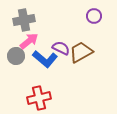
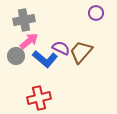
purple circle: moved 2 px right, 3 px up
brown trapezoid: rotated 20 degrees counterclockwise
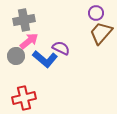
brown trapezoid: moved 20 px right, 19 px up
red cross: moved 15 px left
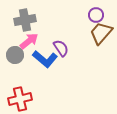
purple circle: moved 2 px down
gray cross: moved 1 px right
purple semicircle: rotated 30 degrees clockwise
gray circle: moved 1 px left, 1 px up
red cross: moved 4 px left, 1 px down
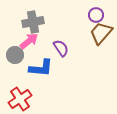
gray cross: moved 8 px right, 2 px down
blue L-shape: moved 4 px left, 9 px down; rotated 35 degrees counterclockwise
red cross: rotated 20 degrees counterclockwise
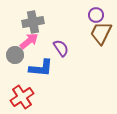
brown trapezoid: rotated 15 degrees counterclockwise
red cross: moved 2 px right, 2 px up
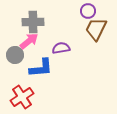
purple circle: moved 8 px left, 4 px up
gray cross: rotated 10 degrees clockwise
brown trapezoid: moved 5 px left, 4 px up
purple semicircle: rotated 66 degrees counterclockwise
blue L-shape: rotated 10 degrees counterclockwise
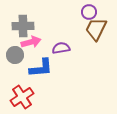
purple circle: moved 1 px right, 1 px down
gray cross: moved 10 px left, 4 px down
pink arrow: moved 2 px right, 1 px down; rotated 24 degrees clockwise
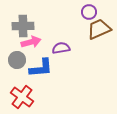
brown trapezoid: moved 3 px right; rotated 40 degrees clockwise
gray circle: moved 2 px right, 5 px down
red cross: rotated 20 degrees counterclockwise
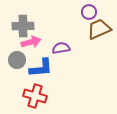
red cross: moved 13 px right, 1 px up; rotated 20 degrees counterclockwise
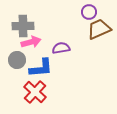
red cross: moved 4 px up; rotated 25 degrees clockwise
